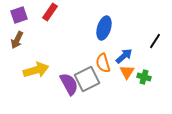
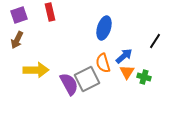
red rectangle: rotated 48 degrees counterclockwise
yellow arrow: rotated 15 degrees clockwise
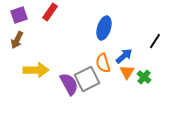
red rectangle: rotated 48 degrees clockwise
green cross: rotated 24 degrees clockwise
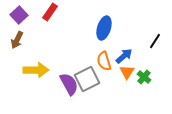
purple square: rotated 24 degrees counterclockwise
orange semicircle: moved 1 px right, 2 px up
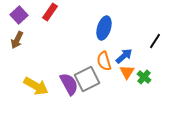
yellow arrow: moved 16 px down; rotated 30 degrees clockwise
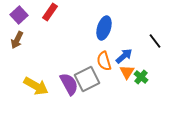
black line: rotated 70 degrees counterclockwise
green cross: moved 3 px left
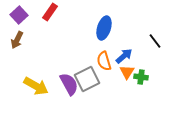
green cross: rotated 32 degrees counterclockwise
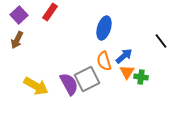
black line: moved 6 px right
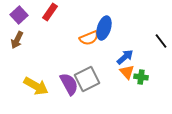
blue arrow: moved 1 px right, 1 px down
orange semicircle: moved 15 px left, 23 px up; rotated 96 degrees counterclockwise
orange triangle: rotated 14 degrees counterclockwise
